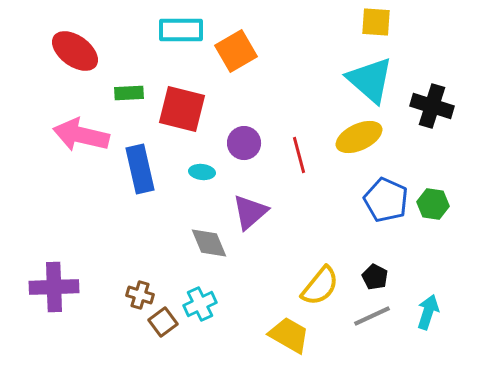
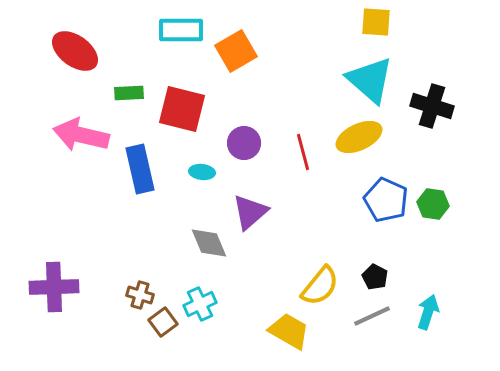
red line: moved 4 px right, 3 px up
yellow trapezoid: moved 4 px up
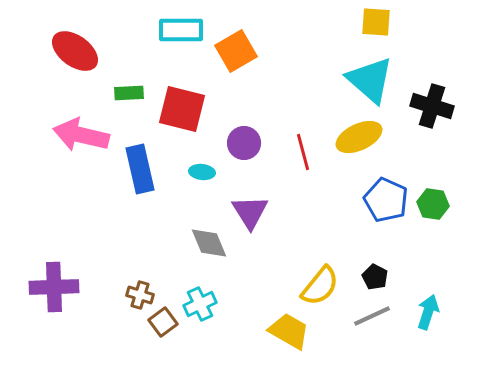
purple triangle: rotated 21 degrees counterclockwise
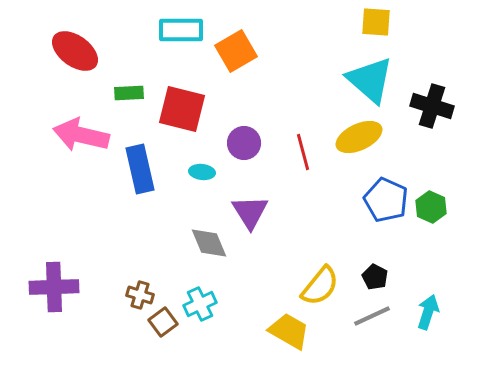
green hexagon: moved 2 px left, 3 px down; rotated 16 degrees clockwise
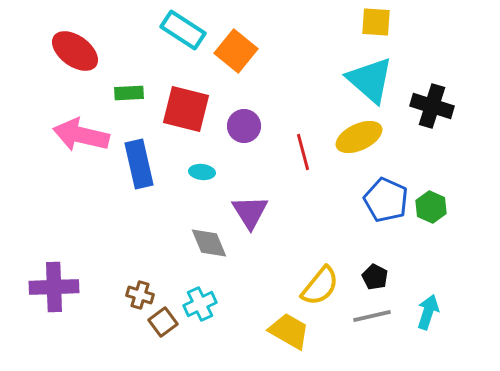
cyan rectangle: moved 2 px right; rotated 33 degrees clockwise
orange square: rotated 21 degrees counterclockwise
red square: moved 4 px right
purple circle: moved 17 px up
blue rectangle: moved 1 px left, 5 px up
gray line: rotated 12 degrees clockwise
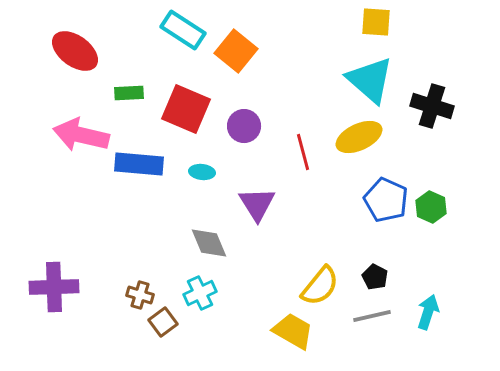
red square: rotated 9 degrees clockwise
blue rectangle: rotated 72 degrees counterclockwise
purple triangle: moved 7 px right, 8 px up
cyan cross: moved 11 px up
yellow trapezoid: moved 4 px right
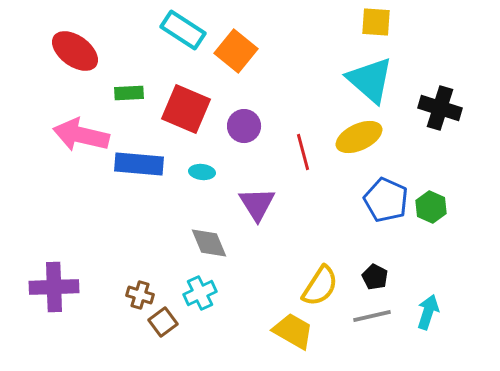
black cross: moved 8 px right, 2 px down
yellow semicircle: rotated 6 degrees counterclockwise
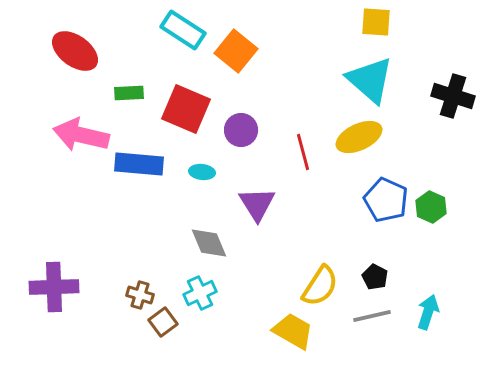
black cross: moved 13 px right, 12 px up
purple circle: moved 3 px left, 4 px down
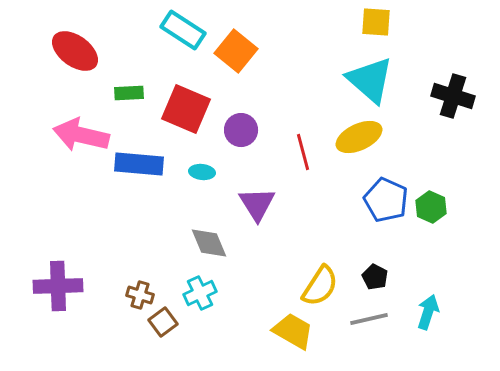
purple cross: moved 4 px right, 1 px up
gray line: moved 3 px left, 3 px down
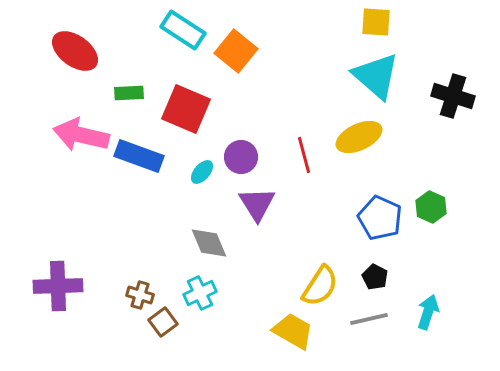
cyan triangle: moved 6 px right, 4 px up
purple circle: moved 27 px down
red line: moved 1 px right, 3 px down
blue rectangle: moved 8 px up; rotated 15 degrees clockwise
cyan ellipse: rotated 55 degrees counterclockwise
blue pentagon: moved 6 px left, 18 px down
